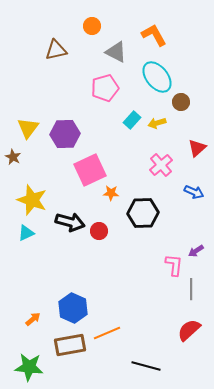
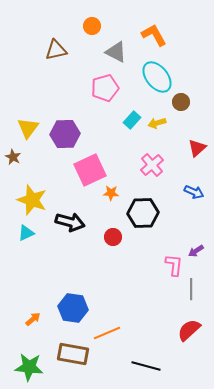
pink cross: moved 9 px left
red circle: moved 14 px right, 6 px down
blue hexagon: rotated 16 degrees counterclockwise
brown rectangle: moved 3 px right, 9 px down; rotated 20 degrees clockwise
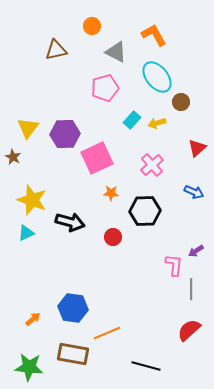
pink square: moved 7 px right, 12 px up
black hexagon: moved 2 px right, 2 px up
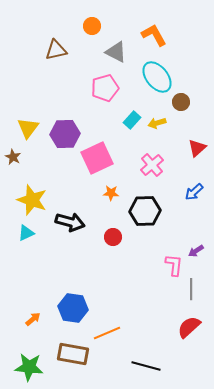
blue arrow: rotated 114 degrees clockwise
red semicircle: moved 3 px up
